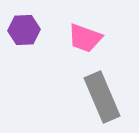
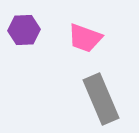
gray rectangle: moved 1 px left, 2 px down
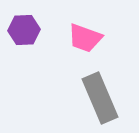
gray rectangle: moved 1 px left, 1 px up
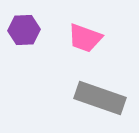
gray rectangle: rotated 48 degrees counterclockwise
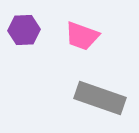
pink trapezoid: moved 3 px left, 2 px up
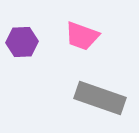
purple hexagon: moved 2 px left, 12 px down
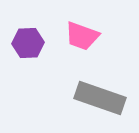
purple hexagon: moved 6 px right, 1 px down
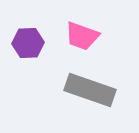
gray rectangle: moved 10 px left, 8 px up
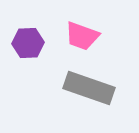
gray rectangle: moved 1 px left, 2 px up
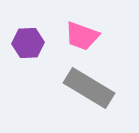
gray rectangle: rotated 12 degrees clockwise
